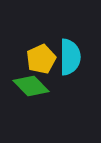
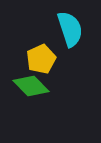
cyan semicircle: moved 28 px up; rotated 18 degrees counterclockwise
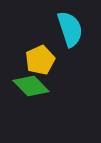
yellow pentagon: moved 1 px left, 1 px down
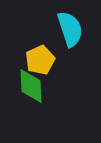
green diamond: rotated 42 degrees clockwise
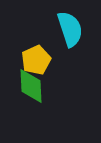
yellow pentagon: moved 4 px left
